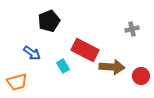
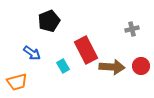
red rectangle: moved 1 px right; rotated 36 degrees clockwise
red circle: moved 10 px up
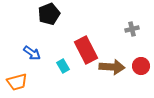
black pentagon: moved 7 px up
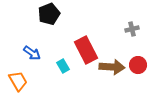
red circle: moved 3 px left, 1 px up
orange trapezoid: moved 1 px right, 1 px up; rotated 105 degrees counterclockwise
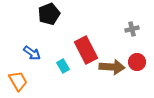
red circle: moved 1 px left, 3 px up
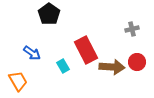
black pentagon: rotated 15 degrees counterclockwise
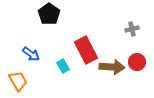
blue arrow: moved 1 px left, 1 px down
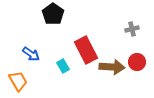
black pentagon: moved 4 px right
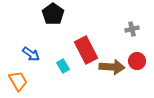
red circle: moved 1 px up
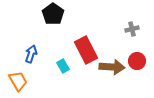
blue arrow: rotated 108 degrees counterclockwise
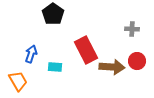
gray cross: rotated 16 degrees clockwise
cyan rectangle: moved 8 px left, 1 px down; rotated 56 degrees counterclockwise
